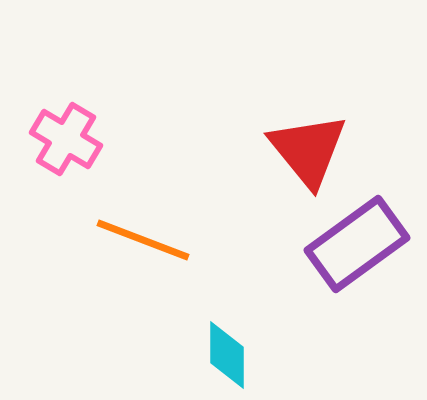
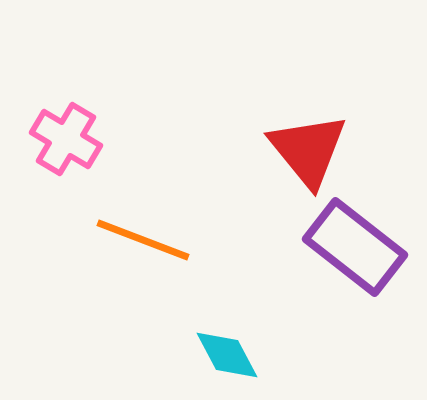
purple rectangle: moved 2 px left, 3 px down; rotated 74 degrees clockwise
cyan diamond: rotated 28 degrees counterclockwise
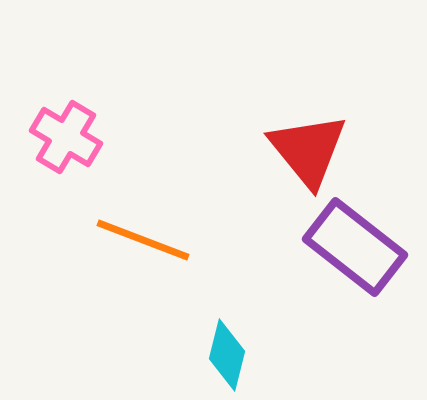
pink cross: moved 2 px up
cyan diamond: rotated 42 degrees clockwise
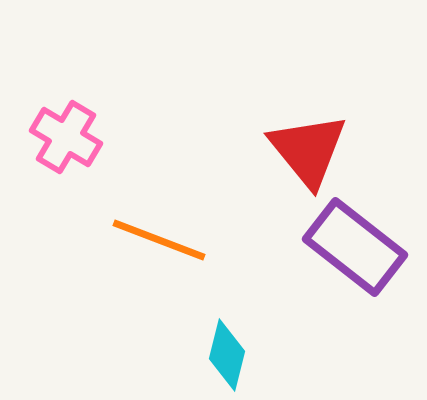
orange line: moved 16 px right
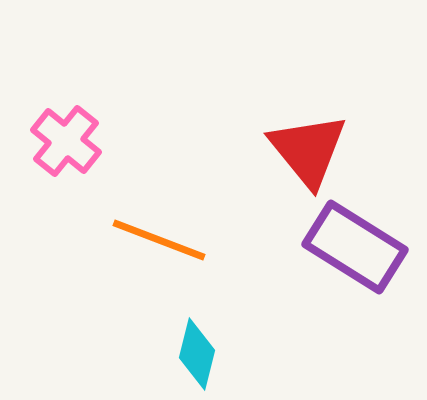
pink cross: moved 4 px down; rotated 8 degrees clockwise
purple rectangle: rotated 6 degrees counterclockwise
cyan diamond: moved 30 px left, 1 px up
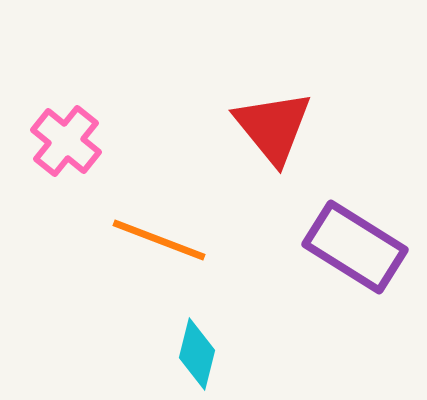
red triangle: moved 35 px left, 23 px up
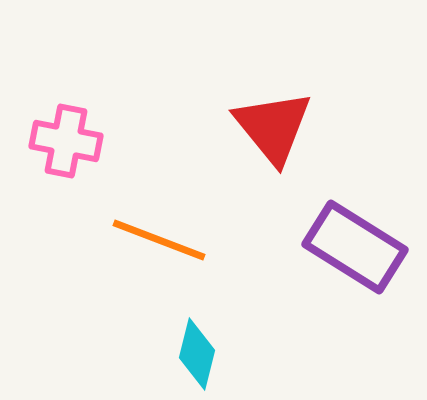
pink cross: rotated 28 degrees counterclockwise
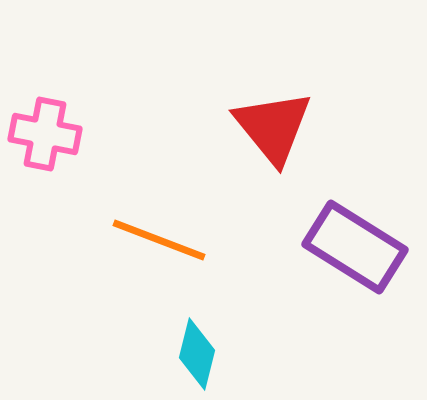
pink cross: moved 21 px left, 7 px up
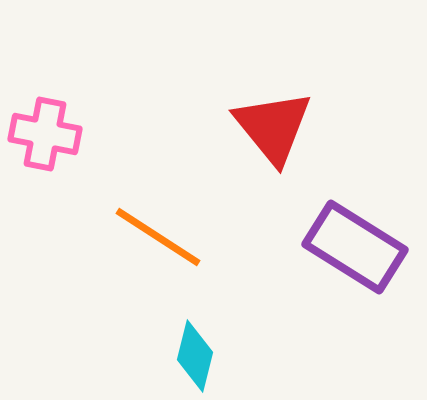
orange line: moved 1 px left, 3 px up; rotated 12 degrees clockwise
cyan diamond: moved 2 px left, 2 px down
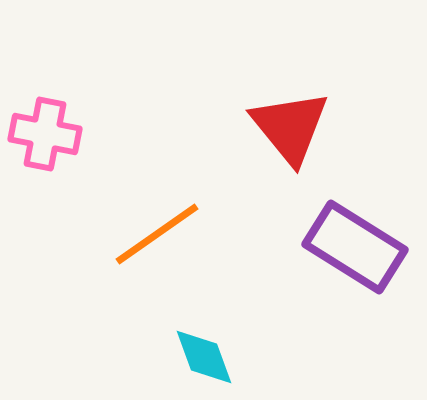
red triangle: moved 17 px right
orange line: moved 1 px left, 3 px up; rotated 68 degrees counterclockwise
cyan diamond: moved 9 px right, 1 px down; rotated 34 degrees counterclockwise
